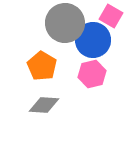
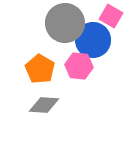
orange pentagon: moved 2 px left, 3 px down
pink hexagon: moved 13 px left, 8 px up; rotated 20 degrees clockwise
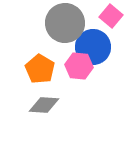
pink square: rotated 10 degrees clockwise
blue circle: moved 7 px down
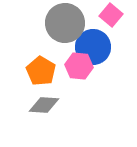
pink square: moved 1 px up
orange pentagon: moved 1 px right, 2 px down
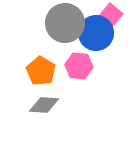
blue circle: moved 3 px right, 14 px up
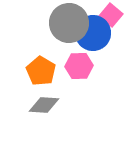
gray circle: moved 4 px right
blue circle: moved 3 px left
pink hexagon: rotated 8 degrees counterclockwise
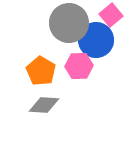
pink square: rotated 10 degrees clockwise
blue circle: moved 3 px right, 7 px down
